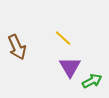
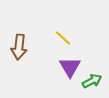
brown arrow: moved 2 px right; rotated 30 degrees clockwise
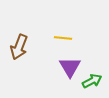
yellow line: rotated 36 degrees counterclockwise
brown arrow: rotated 15 degrees clockwise
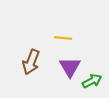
brown arrow: moved 12 px right, 15 px down
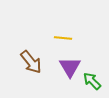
brown arrow: rotated 60 degrees counterclockwise
green arrow: rotated 108 degrees counterclockwise
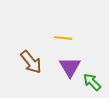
green arrow: moved 1 px down
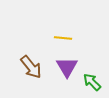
brown arrow: moved 5 px down
purple triangle: moved 3 px left
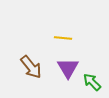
purple triangle: moved 1 px right, 1 px down
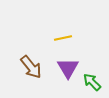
yellow line: rotated 18 degrees counterclockwise
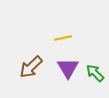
brown arrow: rotated 85 degrees clockwise
green arrow: moved 3 px right, 9 px up
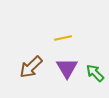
purple triangle: moved 1 px left
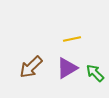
yellow line: moved 9 px right, 1 px down
purple triangle: rotated 30 degrees clockwise
